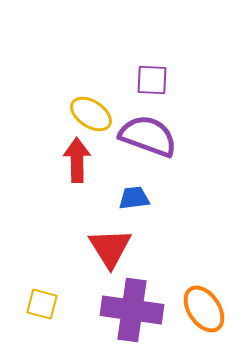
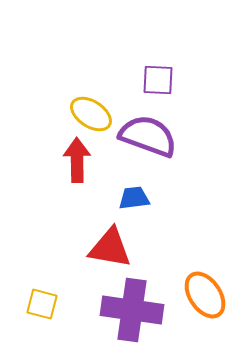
purple square: moved 6 px right
red triangle: rotated 48 degrees counterclockwise
orange ellipse: moved 1 px right, 14 px up
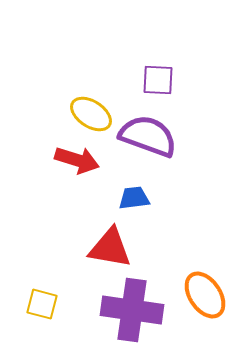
red arrow: rotated 108 degrees clockwise
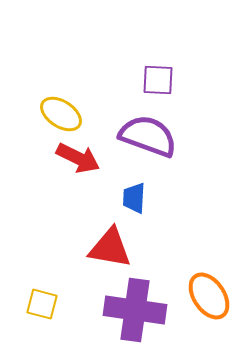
yellow ellipse: moved 30 px left
red arrow: moved 1 px right, 2 px up; rotated 9 degrees clockwise
blue trapezoid: rotated 80 degrees counterclockwise
orange ellipse: moved 4 px right, 1 px down
purple cross: moved 3 px right
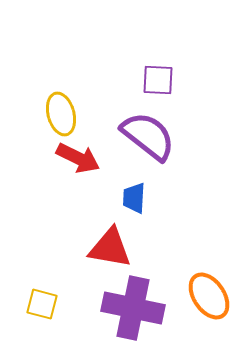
yellow ellipse: rotated 42 degrees clockwise
purple semicircle: rotated 18 degrees clockwise
purple cross: moved 2 px left, 2 px up; rotated 4 degrees clockwise
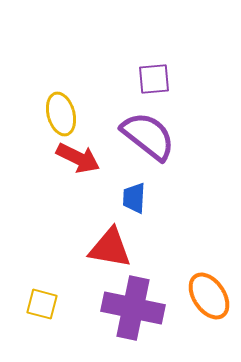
purple square: moved 4 px left, 1 px up; rotated 8 degrees counterclockwise
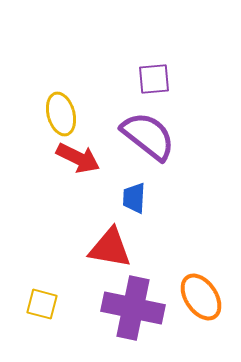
orange ellipse: moved 8 px left, 1 px down
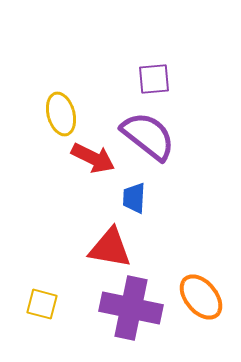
red arrow: moved 15 px right
orange ellipse: rotated 6 degrees counterclockwise
purple cross: moved 2 px left
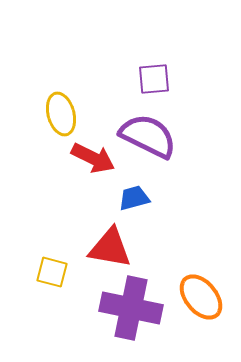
purple semicircle: rotated 12 degrees counterclockwise
blue trapezoid: rotated 72 degrees clockwise
yellow square: moved 10 px right, 32 px up
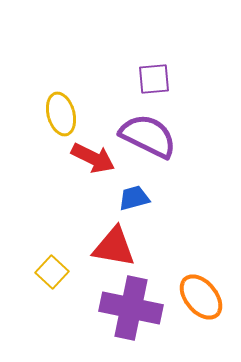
red triangle: moved 4 px right, 1 px up
yellow square: rotated 28 degrees clockwise
